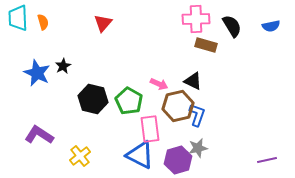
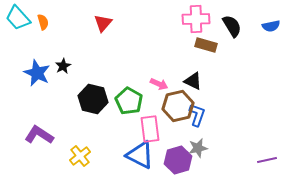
cyan trapezoid: rotated 40 degrees counterclockwise
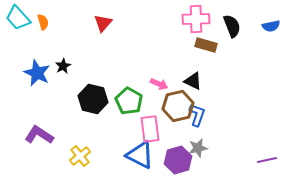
black semicircle: rotated 10 degrees clockwise
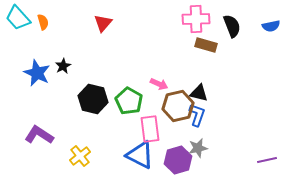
black triangle: moved 6 px right, 12 px down; rotated 12 degrees counterclockwise
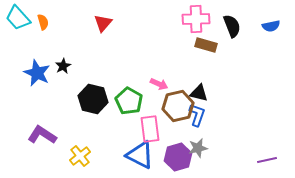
purple L-shape: moved 3 px right
purple hexagon: moved 3 px up
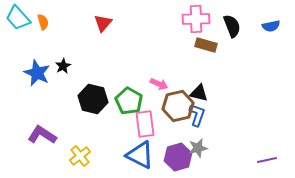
pink rectangle: moved 5 px left, 5 px up
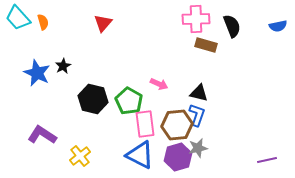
blue semicircle: moved 7 px right
brown hexagon: moved 1 px left, 19 px down; rotated 8 degrees clockwise
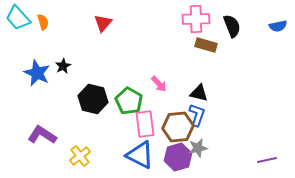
pink arrow: rotated 24 degrees clockwise
brown hexagon: moved 1 px right, 2 px down
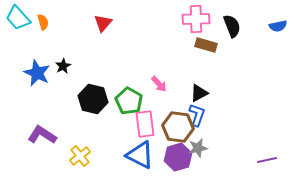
black triangle: rotated 42 degrees counterclockwise
brown hexagon: rotated 12 degrees clockwise
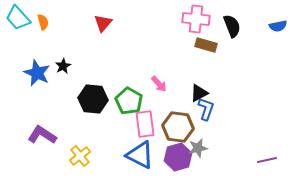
pink cross: rotated 8 degrees clockwise
black hexagon: rotated 8 degrees counterclockwise
blue L-shape: moved 9 px right, 6 px up
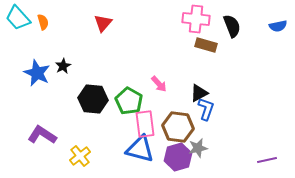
blue triangle: moved 6 px up; rotated 12 degrees counterclockwise
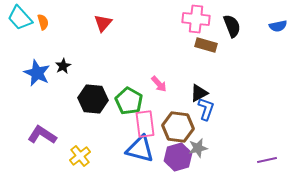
cyan trapezoid: moved 2 px right
